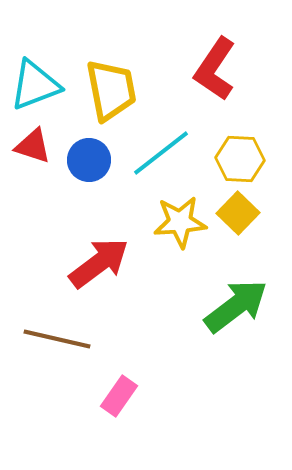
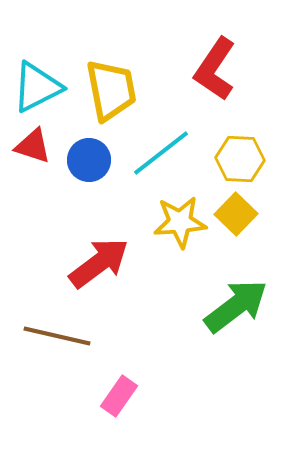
cyan triangle: moved 2 px right, 2 px down; rotated 6 degrees counterclockwise
yellow square: moved 2 px left, 1 px down
brown line: moved 3 px up
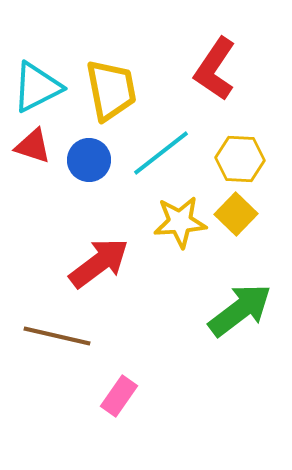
green arrow: moved 4 px right, 4 px down
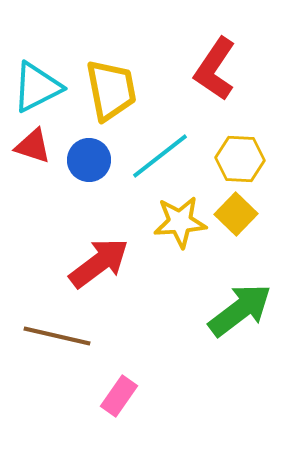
cyan line: moved 1 px left, 3 px down
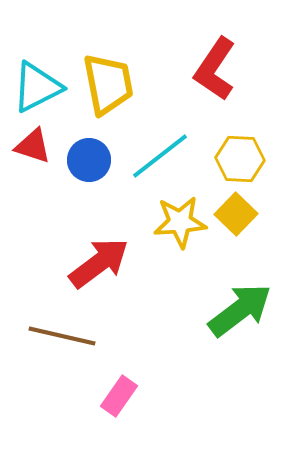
yellow trapezoid: moved 3 px left, 6 px up
brown line: moved 5 px right
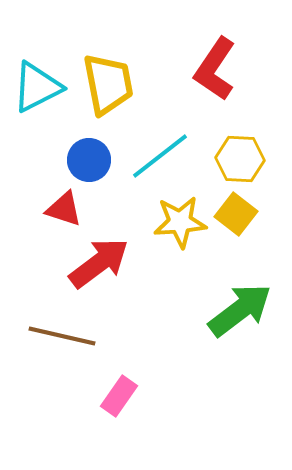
red triangle: moved 31 px right, 63 px down
yellow square: rotated 6 degrees counterclockwise
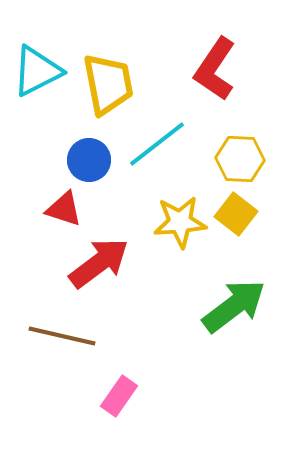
cyan triangle: moved 16 px up
cyan line: moved 3 px left, 12 px up
green arrow: moved 6 px left, 4 px up
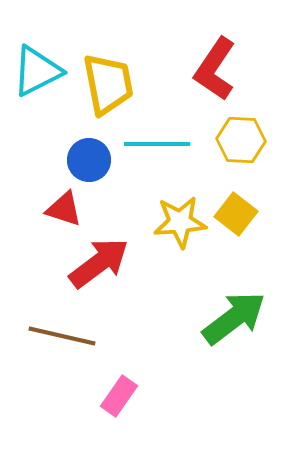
cyan line: rotated 38 degrees clockwise
yellow hexagon: moved 1 px right, 19 px up
green arrow: moved 12 px down
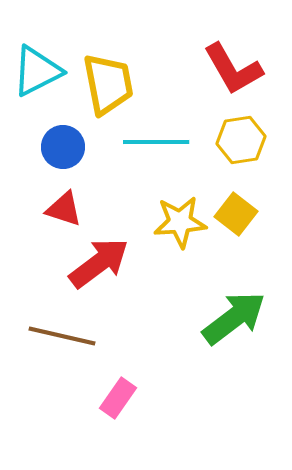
red L-shape: moved 18 px right; rotated 64 degrees counterclockwise
yellow hexagon: rotated 12 degrees counterclockwise
cyan line: moved 1 px left, 2 px up
blue circle: moved 26 px left, 13 px up
pink rectangle: moved 1 px left, 2 px down
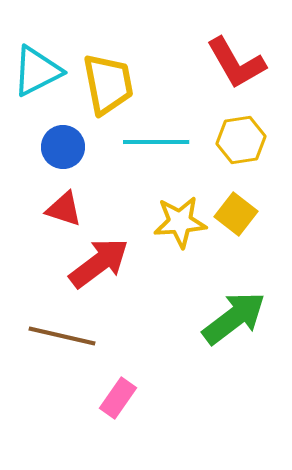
red L-shape: moved 3 px right, 6 px up
